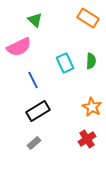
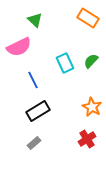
green semicircle: rotated 140 degrees counterclockwise
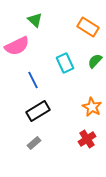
orange rectangle: moved 9 px down
pink semicircle: moved 2 px left, 1 px up
green semicircle: moved 4 px right
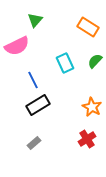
green triangle: rotated 28 degrees clockwise
black rectangle: moved 6 px up
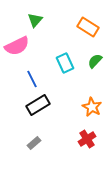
blue line: moved 1 px left, 1 px up
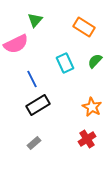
orange rectangle: moved 4 px left
pink semicircle: moved 1 px left, 2 px up
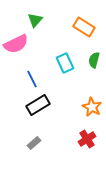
green semicircle: moved 1 px left, 1 px up; rotated 28 degrees counterclockwise
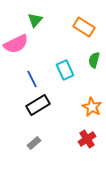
cyan rectangle: moved 7 px down
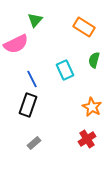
black rectangle: moved 10 px left; rotated 40 degrees counterclockwise
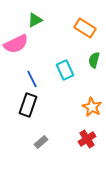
green triangle: rotated 21 degrees clockwise
orange rectangle: moved 1 px right, 1 px down
gray rectangle: moved 7 px right, 1 px up
